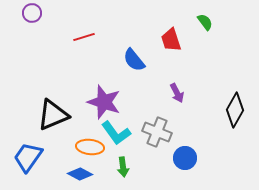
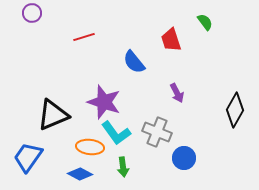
blue semicircle: moved 2 px down
blue circle: moved 1 px left
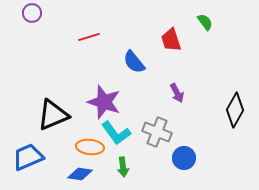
red line: moved 5 px right
blue trapezoid: rotated 32 degrees clockwise
blue diamond: rotated 20 degrees counterclockwise
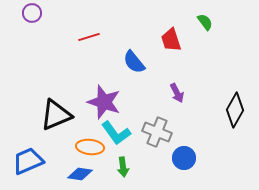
black triangle: moved 3 px right
blue trapezoid: moved 4 px down
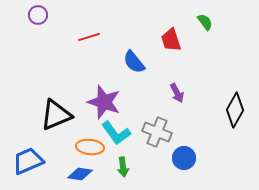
purple circle: moved 6 px right, 2 px down
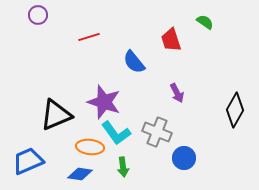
green semicircle: rotated 18 degrees counterclockwise
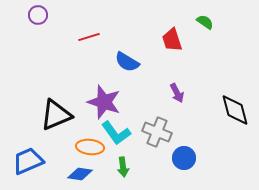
red trapezoid: moved 1 px right
blue semicircle: moved 7 px left; rotated 20 degrees counterclockwise
black diamond: rotated 44 degrees counterclockwise
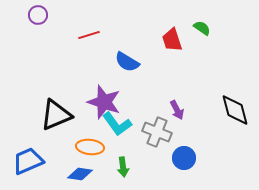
green semicircle: moved 3 px left, 6 px down
red line: moved 2 px up
purple arrow: moved 17 px down
cyan L-shape: moved 1 px right, 9 px up
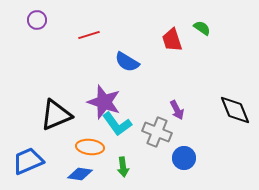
purple circle: moved 1 px left, 5 px down
black diamond: rotated 8 degrees counterclockwise
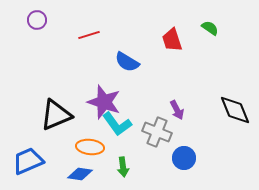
green semicircle: moved 8 px right
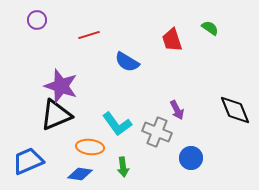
purple star: moved 43 px left, 16 px up
blue circle: moved 7 px right
